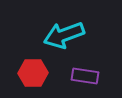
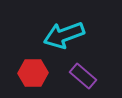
purple rectangle: moved 2 px left; rotated 32 degrees clockwise
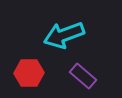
red hexagon: moved 4 px left
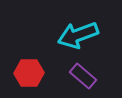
cyan arrow: moved 14 px right
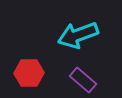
purple rectangle: moved 4 px down
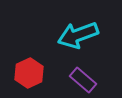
red hexagon: rotated 24 degrees counterclockwise
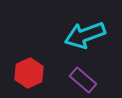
cyan arrow: moved 7 px right
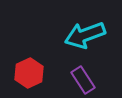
purple rectangle: rotated 16 degrees clockwise
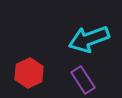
cyan arrow: moved 4 px right, 4 px down
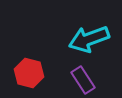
red hexagon: rotated 20 degrees counterclockwise
